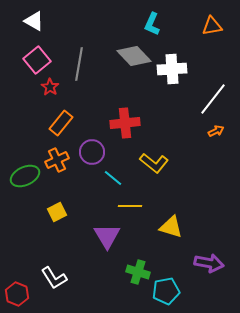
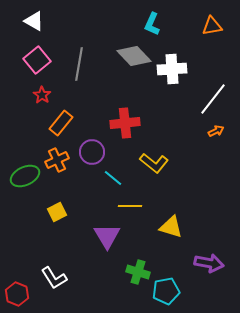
red star: moved 8 px left, 8 px down
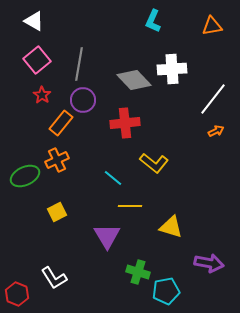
cyan L-shape: moved 1 px right, 3 px up
gray diamond: moved 24 px down
purple circle: moved 9 px left, 52 px up
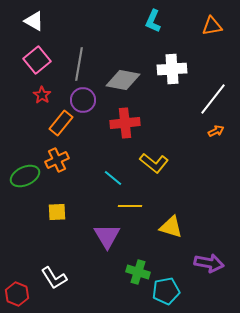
gray diamond: moved 11 px left; rotated 36 degrees counterclockwise
yellow square: rotated 24 degrees clockwise
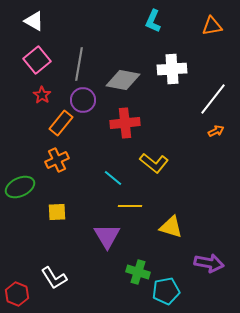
green ellipse: moved 5 px left, 11 px down
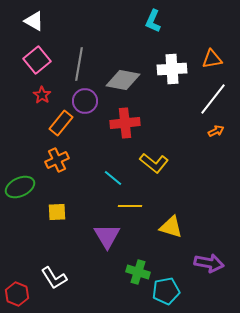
orange triangle: moved 33 px down
purple circle: moved 2 px right, 1 px down
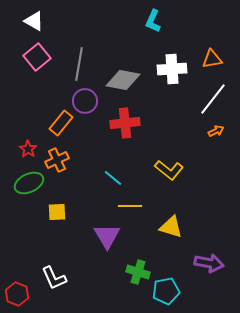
pink square: moved 3 px up
red star: moved 14 px left, 54 px down
yellow L-shape: moved 15 px right, 7 px down
green ellipse: moved 9 px right, 4 px up
white L-shape: rotated 8 degrees clockwise
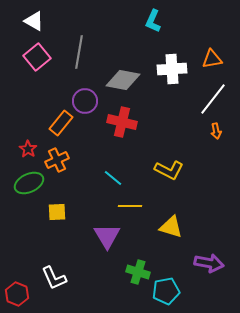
gray line: moved 12 px up
red cross: moved 3 px left, 1 px up; rotated 20 degrees clockwise
orange arrow: rotated 105 degrees clockwise
yellow L-shape: rotated 12 degrees counterclockwise
